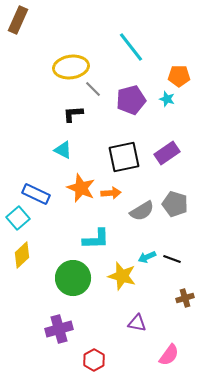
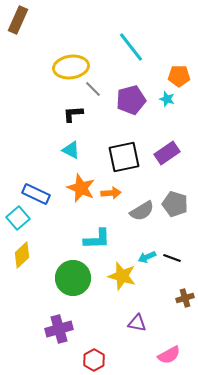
cyan triangle: moved 8 px right
cyan L-shape: moved 1 px right
black line: moved 1 px up
pink semicircle: rotated 25 degrees clockwise
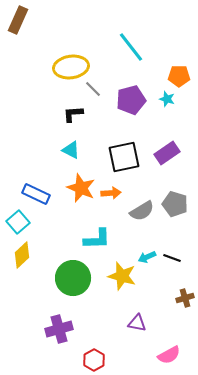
cyan square: moved 4 px down
